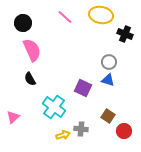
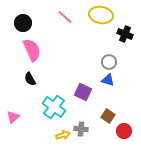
purple square: moved 4 px down
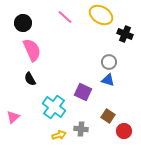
yellow ellipse: rotated 20 degrees clockwise
yellow arrow: moved 4 px left
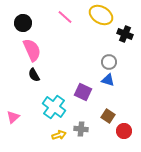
black semicircle: moved 4 px right, 4 px up
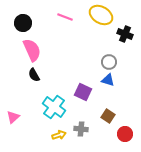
pink line: rotated 21 degrees counterclockwise
red circle: moved 1 px right, 3 px down
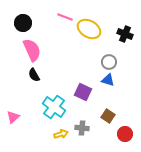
yellow ellipse: moved 12 px left, 14 px down
gray cross: moved 1 px right, 1 px up
yellow arrow: moved 2 px right, 1 px up
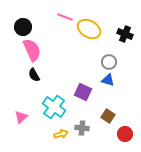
black circle: moved 4 px down
pink triangle: moved 8 px right
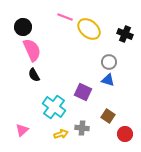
yellow ellipse: rotated 10 degrees clockwise
pink triangle: moved 1 px right, 13 px down
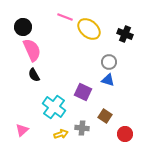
brown square: moved 3 px left
